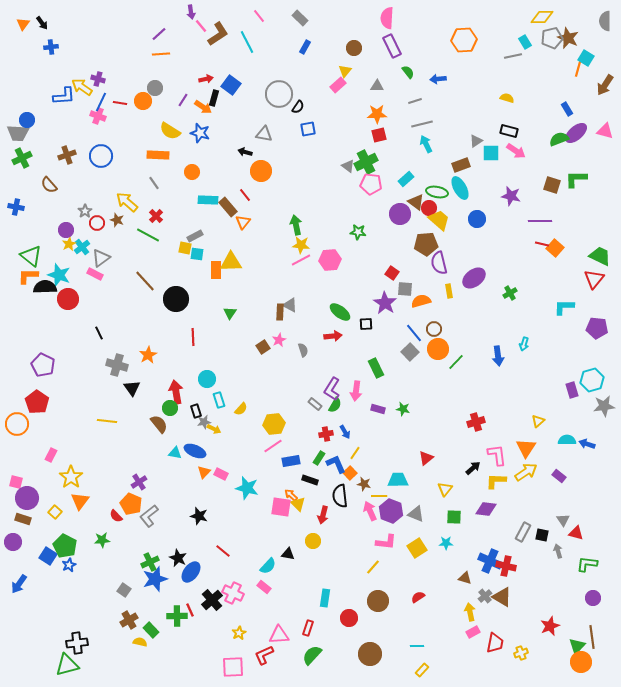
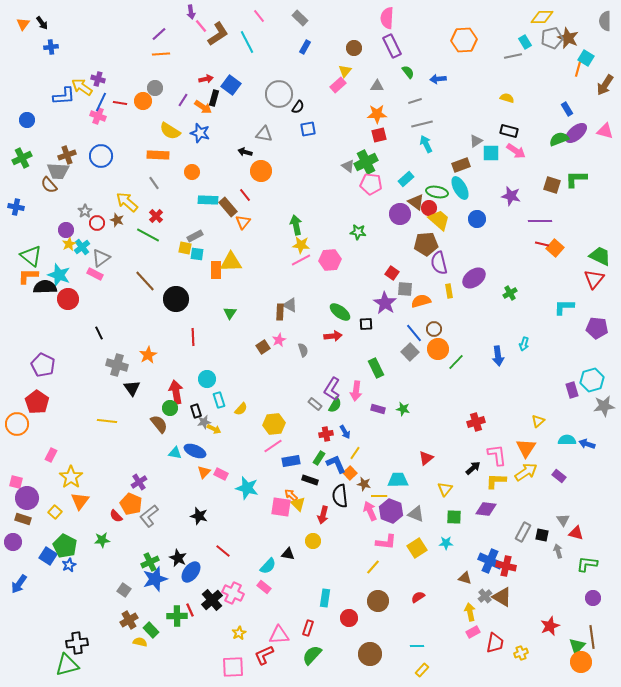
gray trapezoid at (18, 133): moved 40 px right, 38 px down
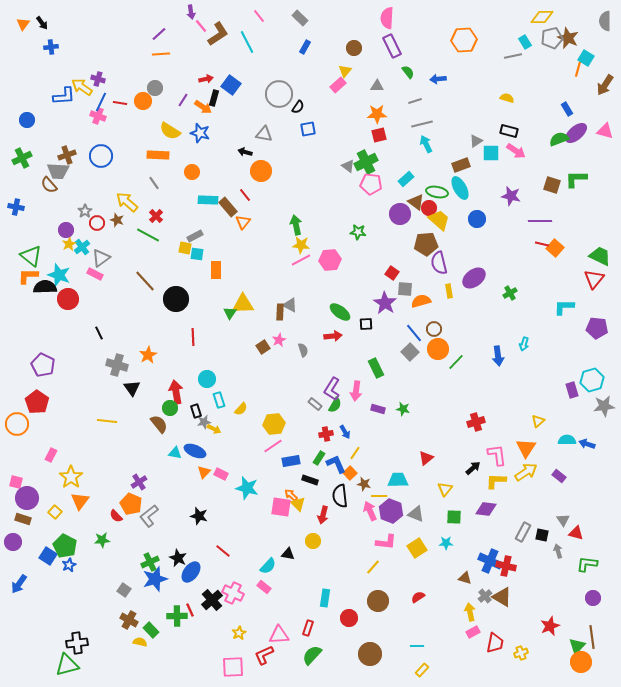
yellow triangle at (231, 262): moved 12 px right, 42 px down
brown cross at (129, 620): rotated 30 degrees counterclockwise
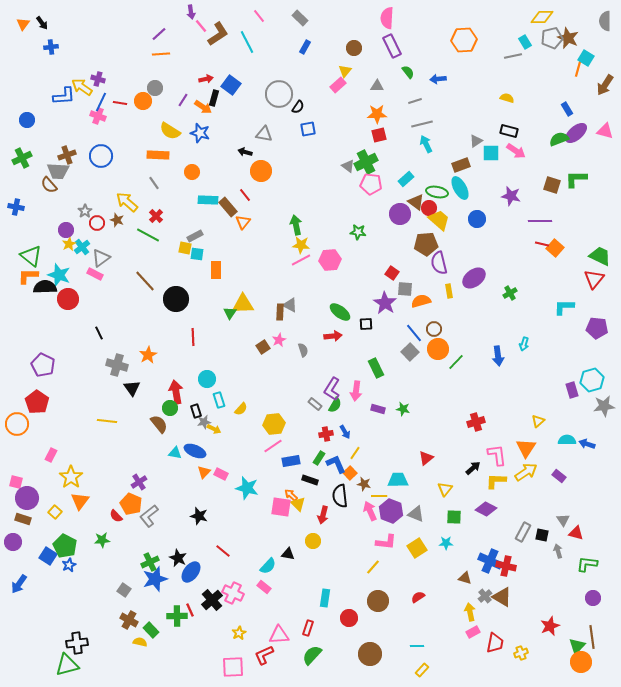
purple diamond at (486, 509): rotated 20 degrees clockwise
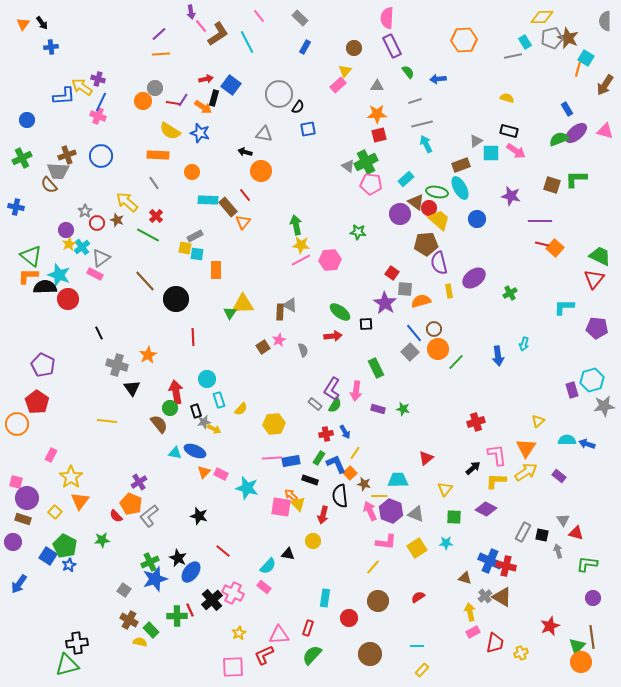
red line at (120, 103): moved 53 px right
pink line at (273, 446): moved 1 px left, 12 px down; rotated 30 degrees clockwise
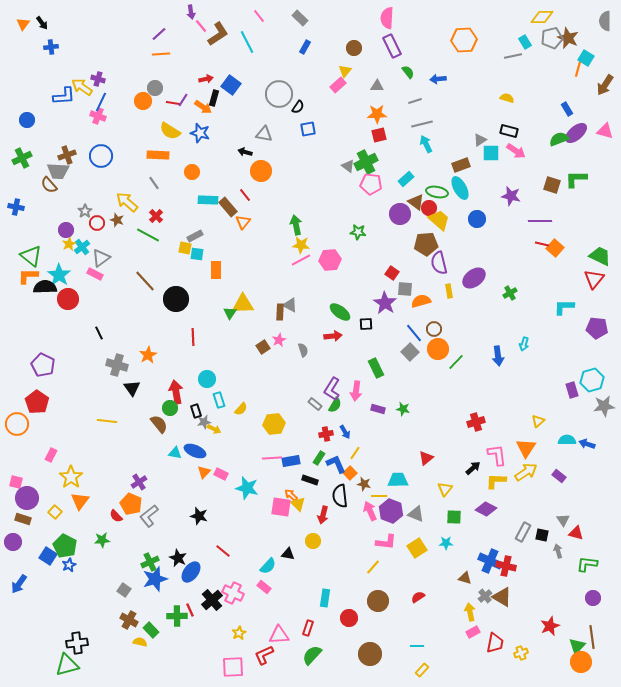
gray triangle at (476, 141): moved 4 px right, 1 px up
cyan star at (59, 275): rotated 15 degrees clockwise
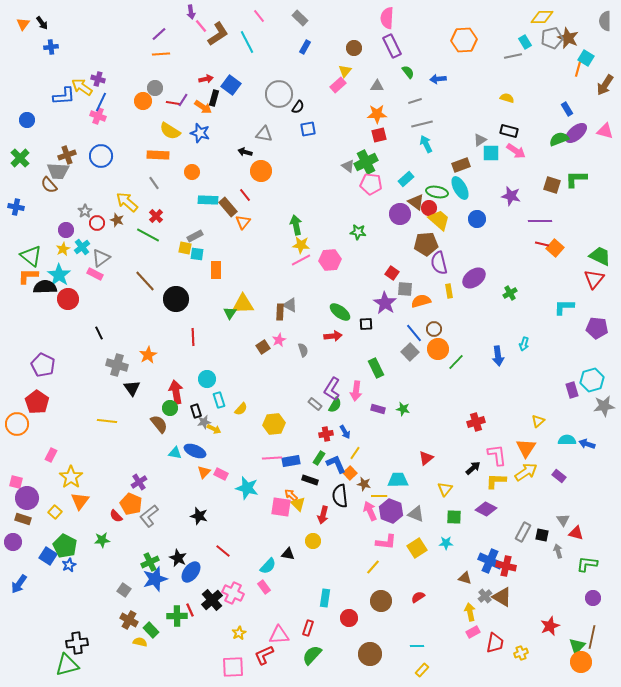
green cross at (22, 158): moved 2 px left; rotated 18 degrees counterclockwise
yellow star at (69, 244): moved 6 px left, 5 px down
pink rectangle at (264, 587): rotated 16 degrees clockwise
brown circle at (378, 601): moved 3 px right
brown line at (592, 637): rotated 20 degrees clockwise
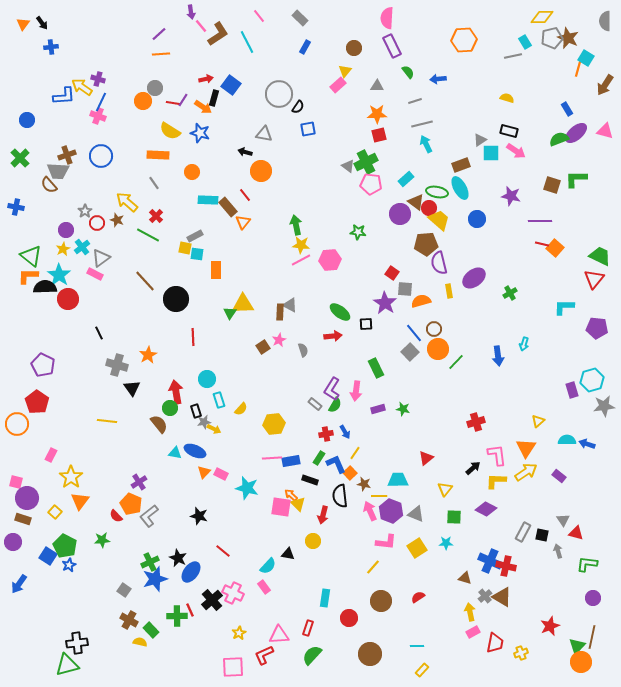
purple rectangle at (378, 409): rotated 32 degrees counterclockwise
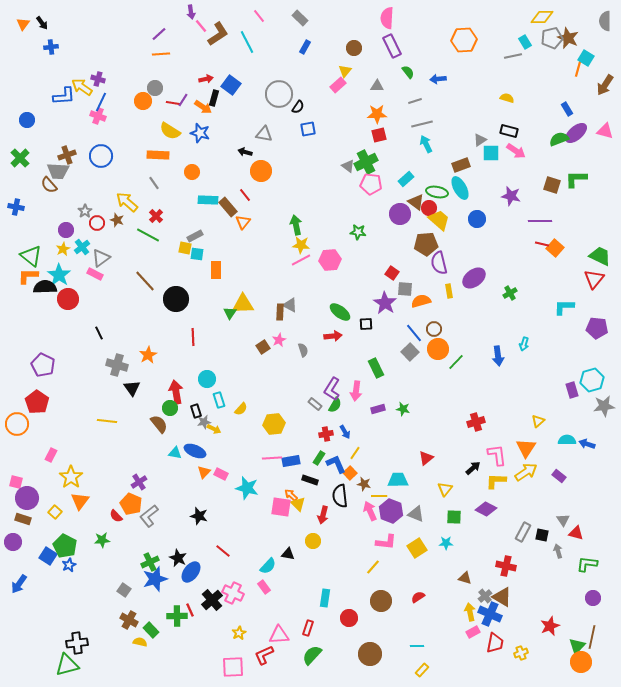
blue cross at (490, 561): moved 53 px down
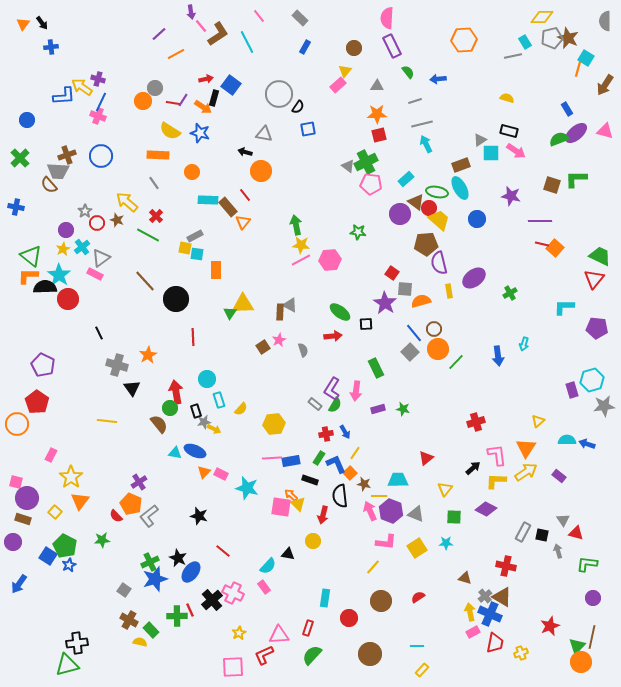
orange line at (161, 54): moved 15 px right; rotated 24 degrees counterclockwise
